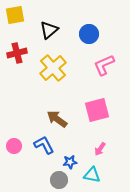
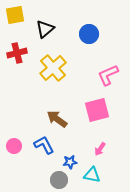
black triangle: moved 4 px left, 1 px up
pink L-shape: moved 4 px right, 10 px down
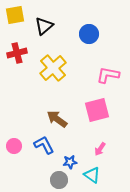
black triangle: moved 1 px left, 3 px up
pink L-shape: rotated 35 degrees clockwise
cyan triangle: rotated 24 degrees clockwise
